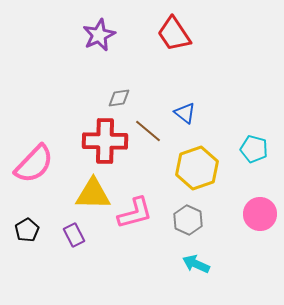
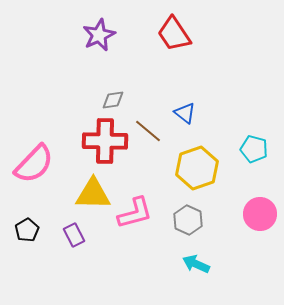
gray diamond: moved 6 px left, 2 px down
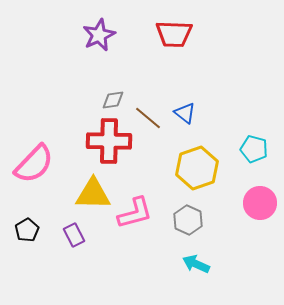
red trapezoid: rotated 54 degrees counterclockwise
brown line: moved 13 px up
red cross: moved 4 px right
pink circle: moved 11 px up
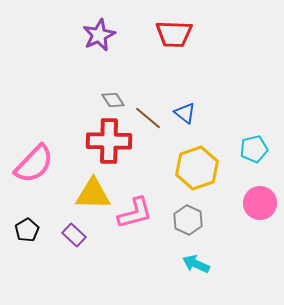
gray diamond: rotated 65 degrees clockwise
cyan pentagon: rotated 28 degrees counterclockwise
purple rectangle: rotated 20 degrees counterclockwise
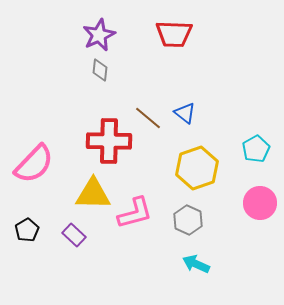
gray diamond: moved 13 px left, 30 px up; rotated 40 degrees clockwise
cyan pentagon: moved 2 px right; rotated 16 degrees counterclockwise
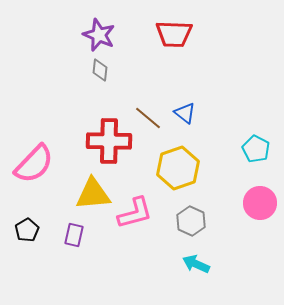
purple star: rotated 24 degrees counterclockwise
cyan pentagon: rotated 16 degrees counterclockwise
yellow hexagon: moved 19 px left
yellow triangle: rotated 6 degrees counterclockwise
gray hexagon: moved 3 px right, 1 px down
purple rectangle: rotated 60 degrees clockwise
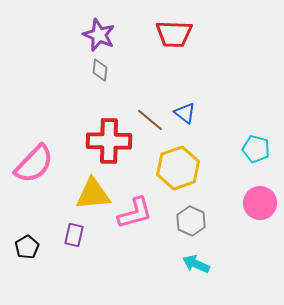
brown line: moved 2 px right, 2 px down
cyan pentagon: rotated 12 degrees counterclockwise
black pentagon: moved 17 px down
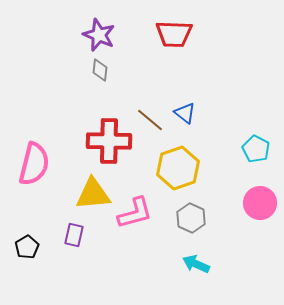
cyan pentagon: rotated 12 degrees clockwise
pink semicircle: rotated 30 degrees counterclockwise
gray hexagon: moved 3 px up
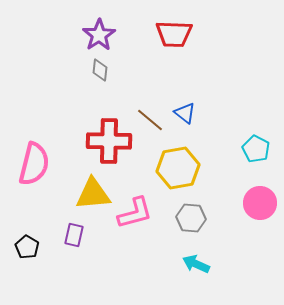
purple star: rotated 16 degrees clockwise
yellow hexagon: rotated 9 degrees clockwise
gray hexagon: rotated 20 degrees counterclockwise
black pentagon: rotated 10 degrees counterclockwise
